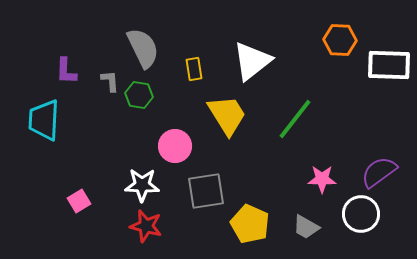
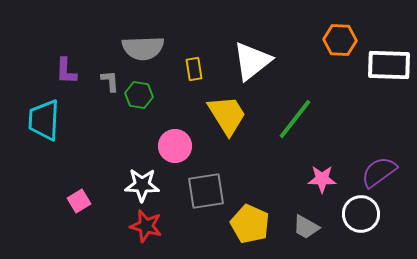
gray semicircle: rotated 114 degrees clockwise
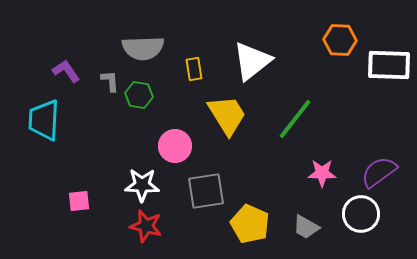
purple L-shape: rotated 144 degrees clockwise
pink star: moved 6 px up
pink square: rotated 25 degrees clockwise
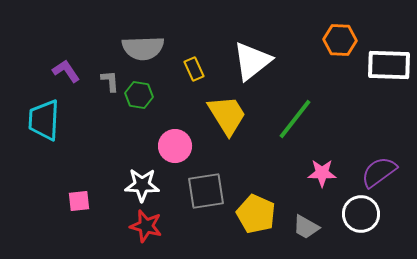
yellow rectangle: rotated 15 degrees counterclockwise
yellow pentagon: moved 6 px right, 10 px up
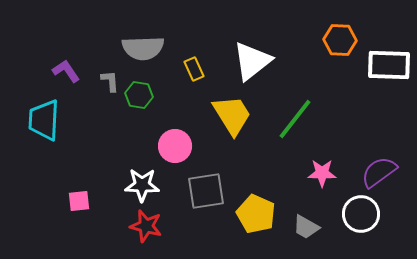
yellow trapezoid: moved 5 px right
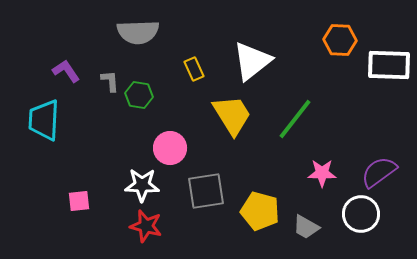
gray semicircle: moved 5 px left, 16 px up
pink circle: moved 5 px left, 2 px down
yellow pentagon: moved 4 px right, 3 px up; rotated 9 degrees counterclockwise
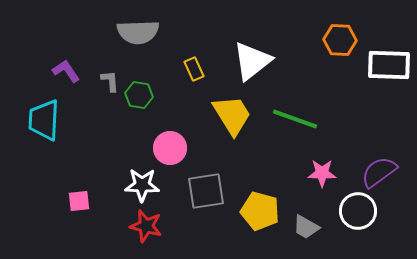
green line: rotated 72 degrees clockwise
white circle: moved 3 px left, 3 px up
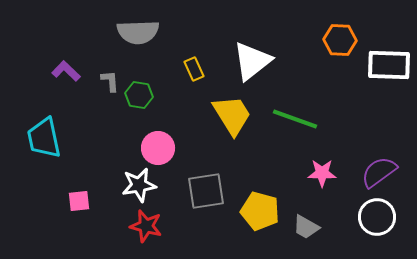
purple L-shape: rotated 12 degrees counterclockwise
cyan trapezoid: moved 18 px down; rotated 15 degrees counterclockwise
pink circle: moved 12 px left
white star: moved 3 px left; rotated 12 degrees counterclockwise
white circle: moved 19 px right, 6 px down
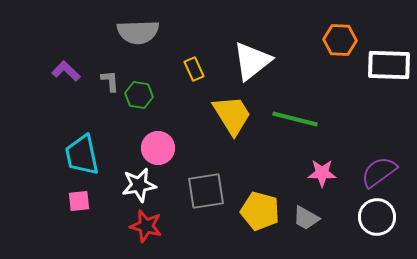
green line: rotated 6 degrees counterclockwise
cyan trapezoid: moved 38 px right, 17 px down
gray trapezoid: moved 9 px up
